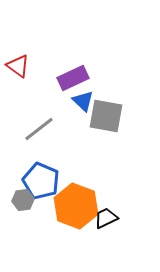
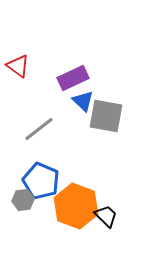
black trapezoid: moved 2 px up; rotated 70 degrees clockwise
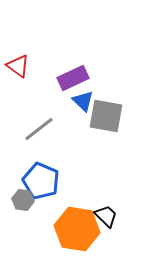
gray hexagon: rotated 15 degrees clockwise
orange hexagon: moved 1 px right, 23 px down; rotated 12 degrees counterclockwise
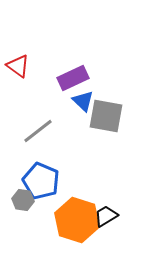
gray line: moved 1 px left, 2 px down
black trapezoid: rotated 75 degrees counterclockwise
orange hexagon: moved 9 px up; rotated 9 degrees clockwise
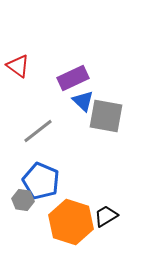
orange hexagon: moved 6 px left, 2 px down
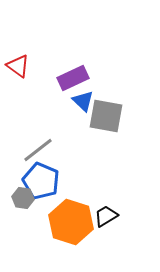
gray line: moved 19 px down
gray hexagon: moved 2 px up
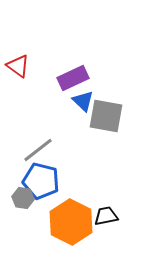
blue pentagon: rotated 9 degrees counterclockwise
black trapezoid: rotated 20 degrees clockwise
orange hexagon: rotated 9 degrees clockwise
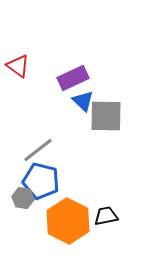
gray square: rotated 9 degrees counterclockwise
orange hexagon: moved 3 px left, 1 px up
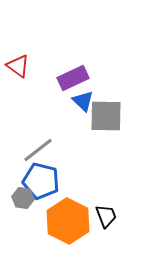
black trapezoid: rotated 80 degrees clockwise
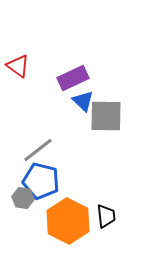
black trapezoid: rotated 15 degrees clockwise
